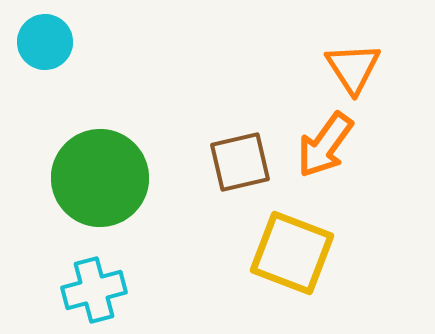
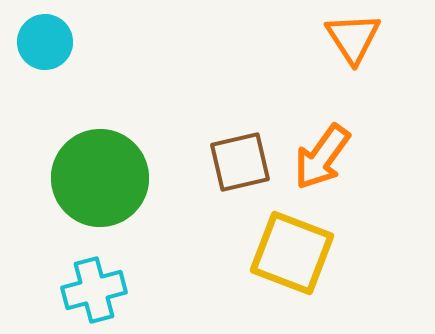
orange triangle: moved 30 px up
orange arrow: moved 3 px left, 12 px down
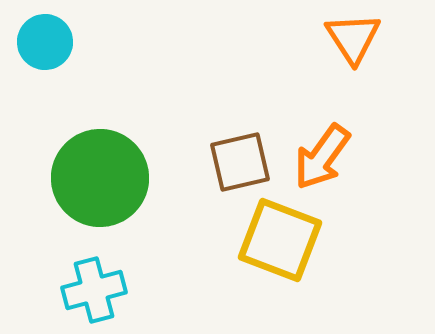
yellow square: moved 12 px left, 13 px up
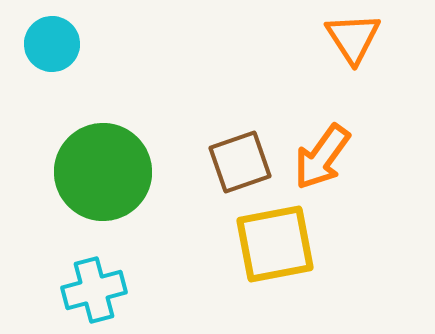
cyan circle: moved 7 px right, 2 px down
brown square: rotated 6 degrees counterclockwise
green circle: moved 3 px right, 6 px up
yellow square: moved 5 px left, 4 px down; rotated 32 degrees counterclockwise
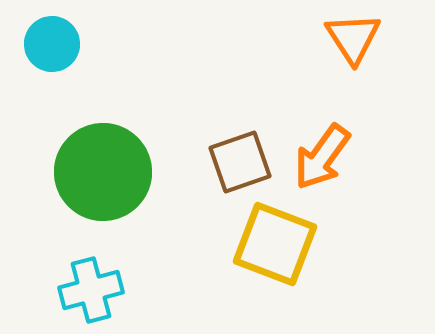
yellow square: rotated 32 degrees clockwise
cyan cross: moved 3 px left
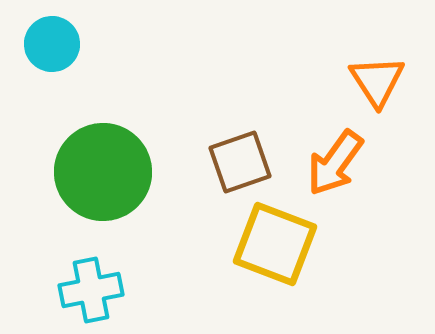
orange triangle: moved 24 px right, 43 px down
orange arrow: moved 13 px right, 6 px down
cyan cross: rotated 4 degrees clockwise
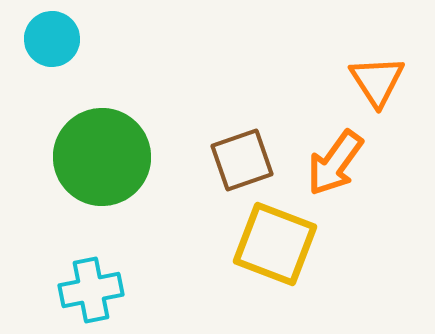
cyan circle: moved 5 px up
brown square: moved 2 px right, 2 px up
green circle: moved 1 px left, 15 px up
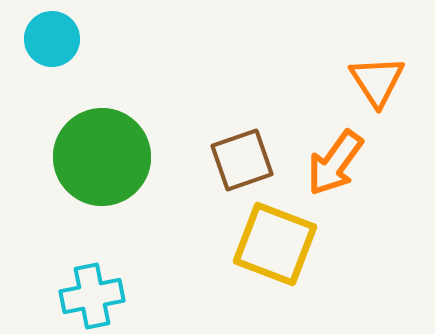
cyan cross: moved 1 px right, 6 px down
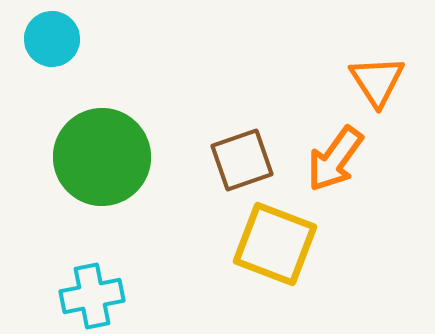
orange arrow: moved 4 px up
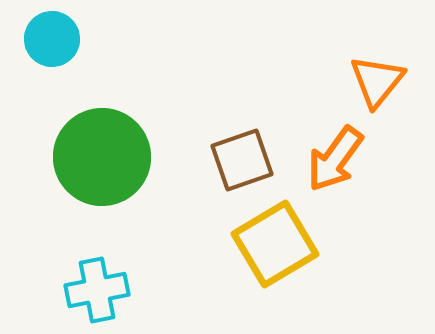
orange triangle: rotated 12 degrees clockwise
yellow square: rotated 38 degrees clockwise
cyan cross: moved 5 px right, 6 px up
